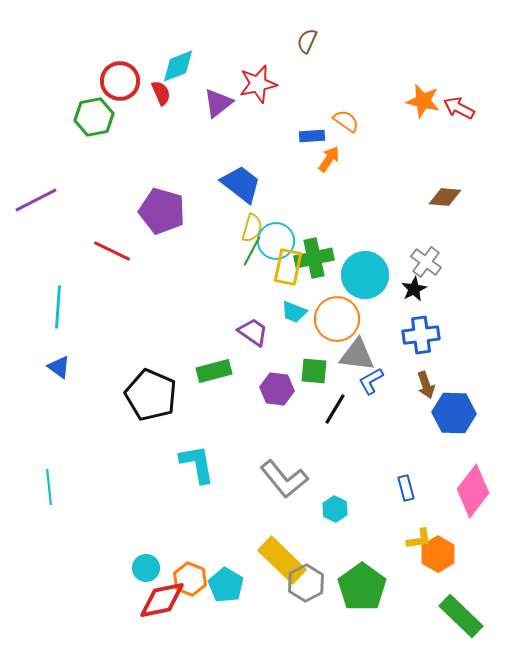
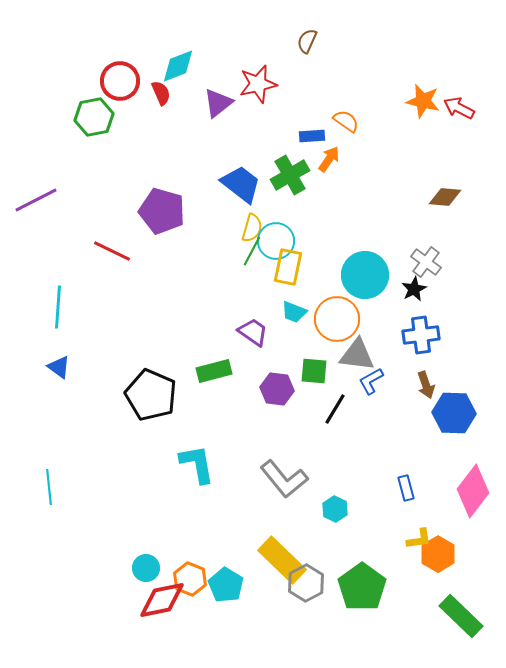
green cross at (314, 258): moved 24 px left, 83 px up; rotated 18 degrees counterclockwise
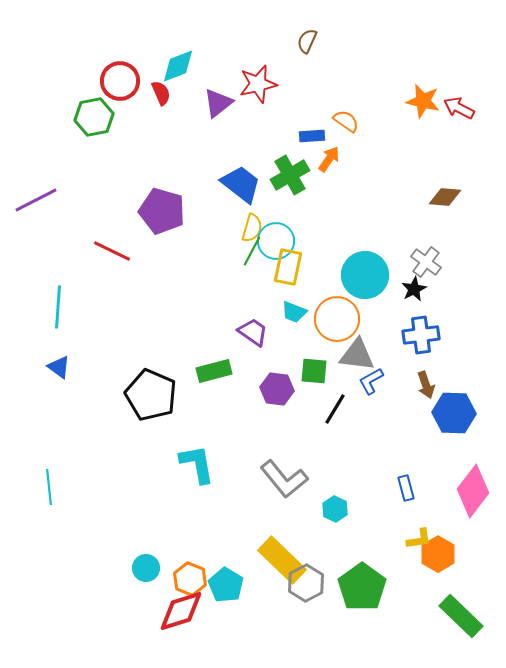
red diamond at (162, 600): moved 19 px right, 11 px down; rotated 6 degrees counterclockwise
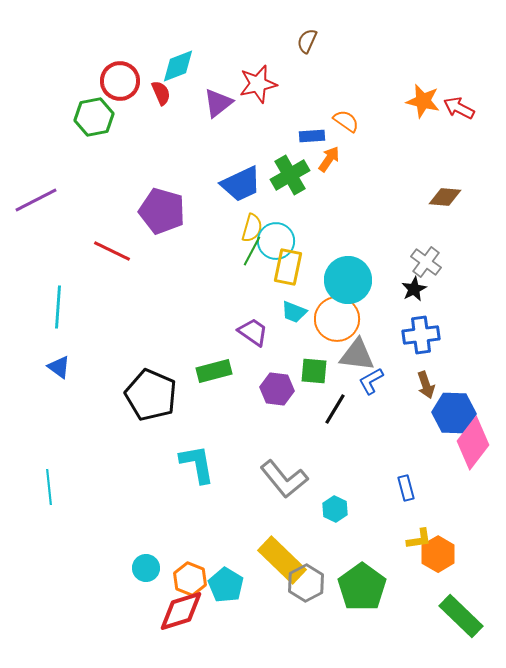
blue trapezoid at (241, 184): rotated 117 degrees clockwise
cyan circle at (365, 275): moved 17 px left, 5 px down
pink diamond at (473, 491): moved 48 px up
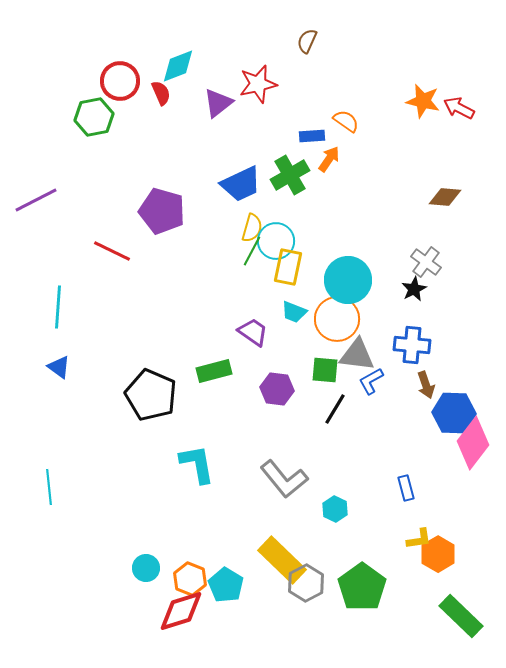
blue cross at (421, 335): moved 9 px left, 10 px down; rotated 12 degrees clockwise
green square at (314, 371): moved 11 px right, 1 px up
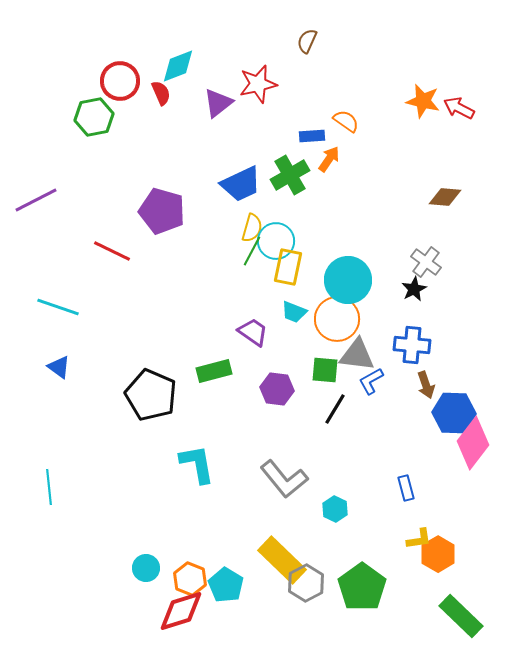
cyan line at (58, 307): rotated 75 degrees counterclockwise
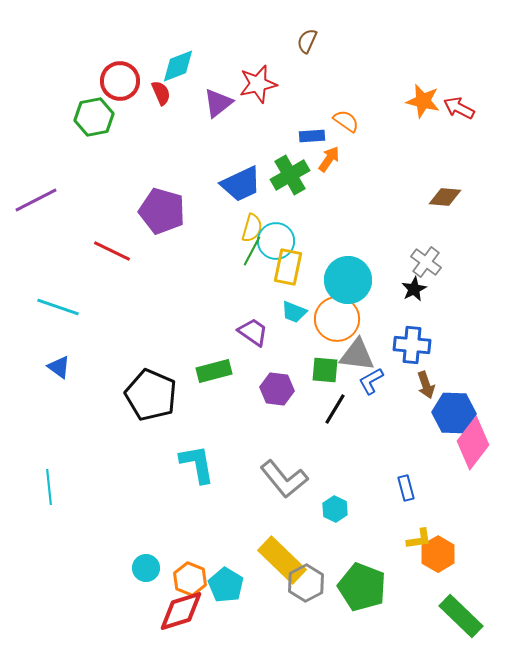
green pentagon at (362, 587): rotated 15 degrees counterclockwise
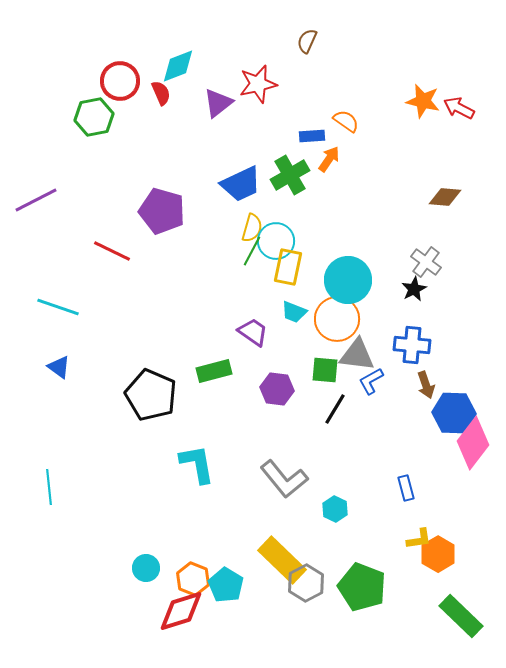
orange hexagon at (190, 579): moved 3 px right
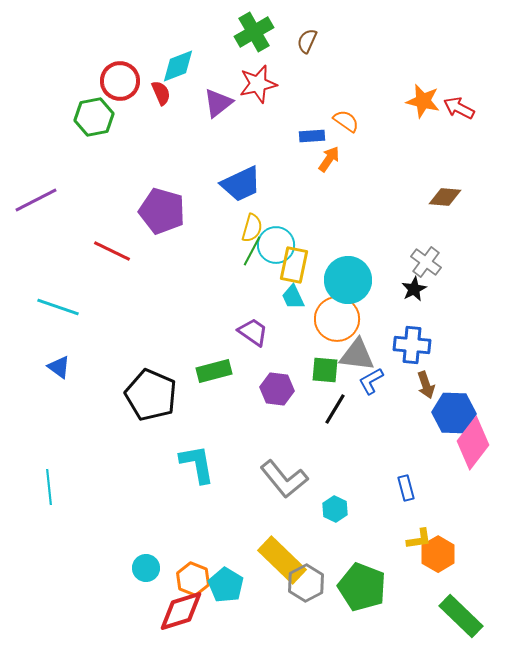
green cross at (290, 175): moved 36 px left, 143 px up
cyan circle at (276, 241): moved 4 px down
yellow rectangle at (288, 267): moved 6 px right, 2 px up
cyan trapezoid at (294, 312): moved 1 px left, 15 px up; rotated 44 degrees clockwise
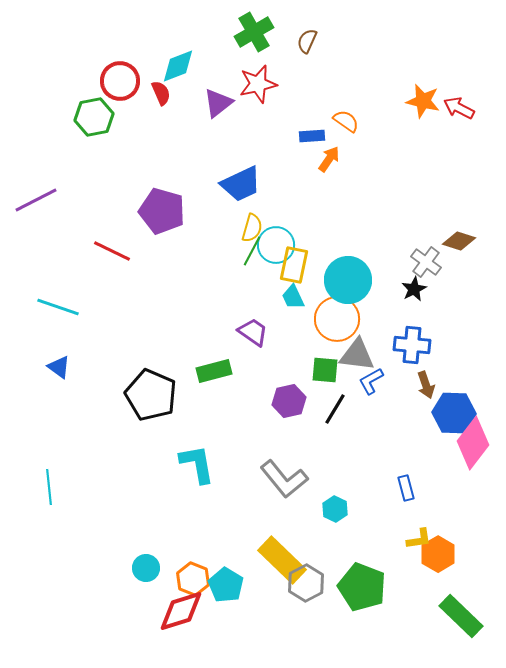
brown diamond at (445, 197): moved 14 px right, 44 px down; rotated 12 degrees clockwise
purple hexagon at (277, 389): moved 12 px right, 12 px down; rotated 20 degrees counterclockwise
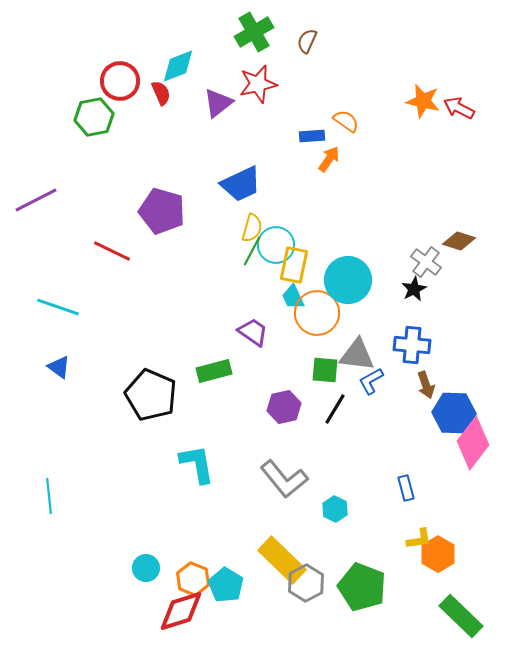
orange circle at (337, 319): moved 20 px left, 6 px up
purple hexagon at (289, 401): moved 5 px left, 6 px down
cyan line at (49, 487): moved 9 px down
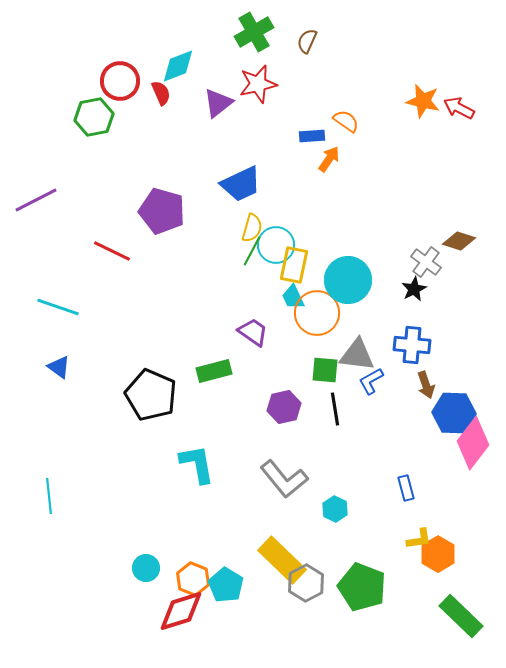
black line at (335, 409): rotated 40 degrees counterclockwise
